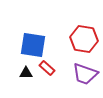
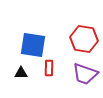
red rectangle: moved 2 px right; rotated 49 degrees clockwise
black triangle: moved 5 px left
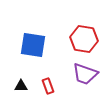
red rectangle: moved 1 px left, 18 px down; rotated 21 degrees counterclockwise
black triangle: moved 13 px down
